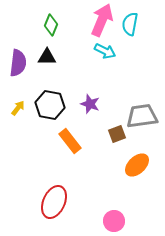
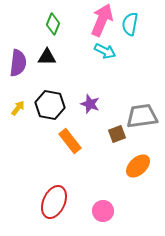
green diamond: moved 2 px right, 1 px up
orange ellipse: moved 1 px right, 1 px down
pink circle: moved 11 px left, 10 px up
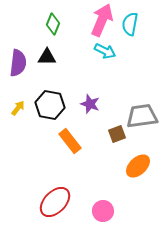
red ellipse: moved 1 px right; rotated 20 degrees clockwise
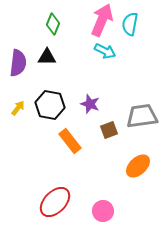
brown square: moved 8 px left, 4 px up
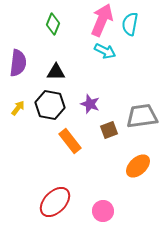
black triangle: moved 9 px right, 15 px down
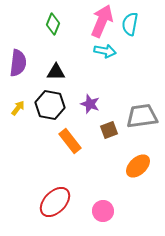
pink arrow: moved 1 px down
cyan arrow: rotated 15 degrees counterclockwise
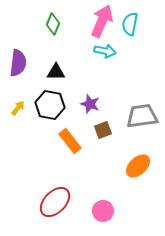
brown square: moved 6 px left
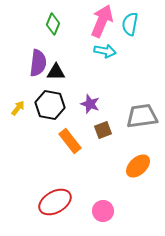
purple semicircle: moved 20 px right
red ellipse: rotated 16 degrees clockwise
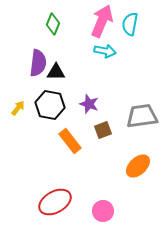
purple star: moved 1 px left
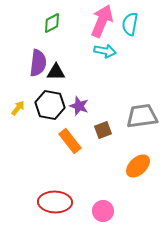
green diamond: moved 1 px left, 1 px up; rotated 40 degrees clockwise
purple star: moved 10 px left, 2 px down
red ellipse: rotated 32 degrees clockwise
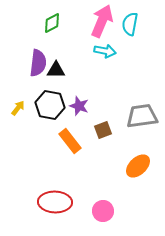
black triangle: moved 2 px up
